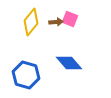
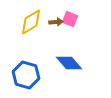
yellow diamond: rotated 20 degrees clockwise
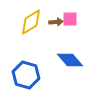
pink square: rotated 21 degrees counterclockwise
blue diamond: moved 1 px right, 3 px up
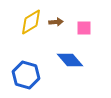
pink square: moved 14 px right, 9 px down
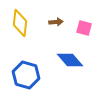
yellow diamond: moved 11 px left, 1 px down; rotated 52 degrees counterclockwise
pink square: rotated 14 degrees clockwise
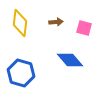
blue hexagon: moved 5 px left, 2 px up
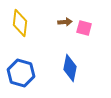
brown arrow: moved 9 px right
blue diamond: moved 8 px down; rotated 52 degrees clockwise
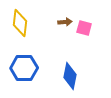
blue diamond: moved 8 px down
blue hexagon: moved 3 px right, 5 px up; rotated 16 degrees counterclockwise
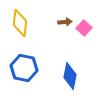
pink square: rotated 28 degrees clockwise
blue hexagon: rotated 12 degrees clockwise
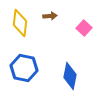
brown arrow: moved 15 px left, 6 px up
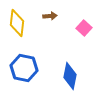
yellow diamond: moved 3 px left
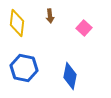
brown arrow: rotated 88 degrees clockwise
